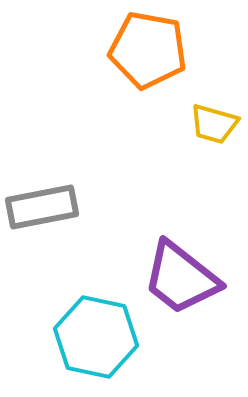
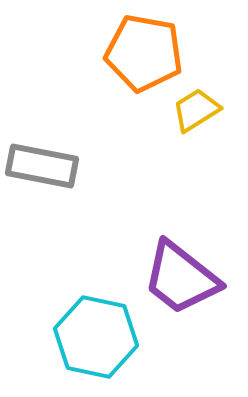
orange pentagon: moved 4 px left, 3 px down
yellow trapezoid: moved 18 px left, 14 px up; rotated 132 degrees clockwise
gray rectangle: moved 41 px up; rotated 22 degrees clockwise
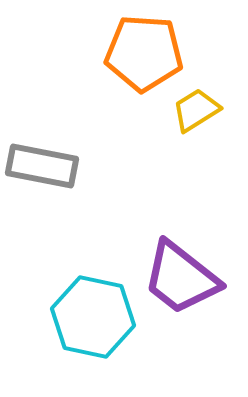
orange pentagon: rotated 6 degrees counterclockwise
cyan hexagon: moved 3 px left, 20 px up
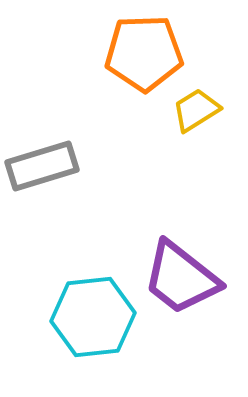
orange pentagon: rotated 6 degrees counterclockwise
gray rectangle: rotated 28 degrees counterclockwise
cyan hexagon: rotated 18 degrees counterclockwise
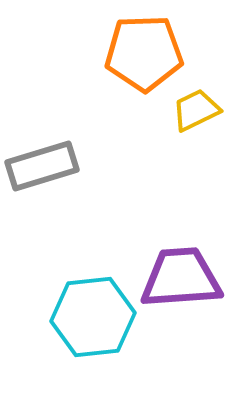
yellow trapezoid: rotated 6 degrees clockwise
purple trapezoid: rotated 138 degrees clockwise
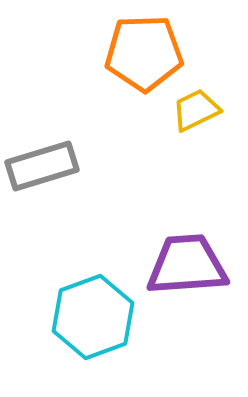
purple trapezoid: moved 6 px right, 13 px up
cyan hexagon: rotated 14 degrees counterclockwise
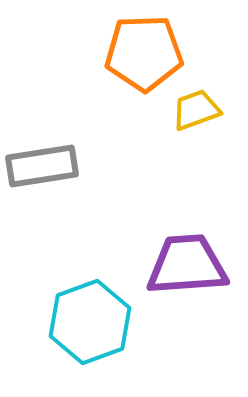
yellow trapezoid: rotated 6 degrees clockwise
gray rectangle: rotated 8 degrees clockwise
cyan hexagon: moved 3 px left, 5 px down
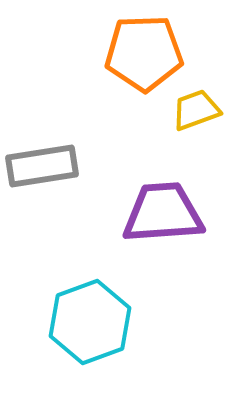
purple trapezoid: moved 24 px left, 52 px up
